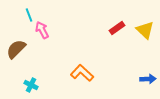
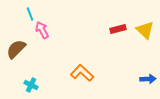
cyan line: moved 1 px right, 1 px up
red rectangle: moved 1 px right, 1 px down; rotated 21 degrees clockwise
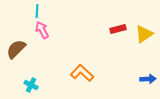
cyan line: moved 7 px right, 3 px up; rotated 24 degrees clockwise
yellow triangle: moved 1 px left, 4 px down; rotated 42 degrees clockwise
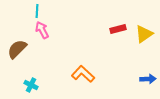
brown semicircle: moved 1 px right
orange L-shape: moved 1 px right, 1 px down
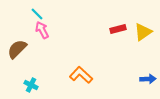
cyan line: moved 3 px down; rotated 48 degrees counterclockwise
yellow triangle: moved 1 px left, 2 px up
orange L-shape: moved 2 px left, 1 px down
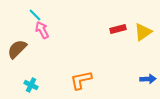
cyan line: moved 2 px left, 1 px down
orange L-shape: moved 5 px down; rotated 55 degrees counterclockwise
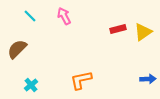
cyan line: moved 5 px left, 1 px down
pink arrow: moved 22 px right, 14 px up
cyan cross: rotated 24 degrees clockwise
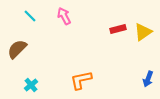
blue arrow: rotated 112 degrees clockwise
